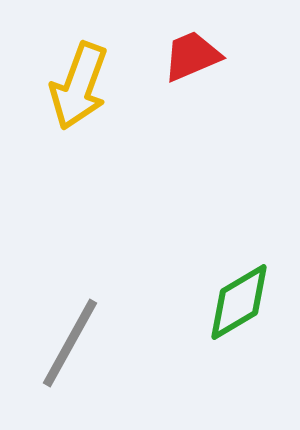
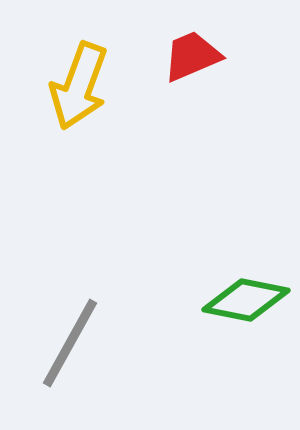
green diamond: moved 7 px right, 2 px up; rotated 42 degrees clockwise
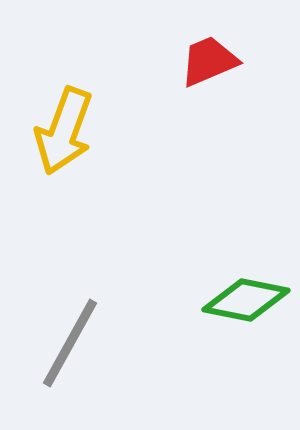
red trapezoid: moved 17 px right, 5 px down
yellow arrow: moved 15 px left, 45 px down
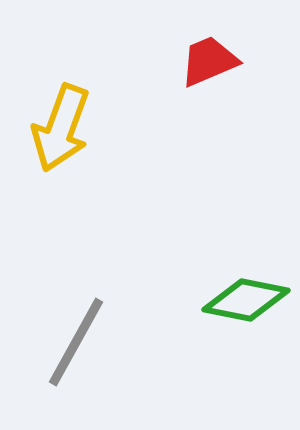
yellow arrow: moved 3 px left, 3 px up
gray line: moved 6 px right, 1 px up
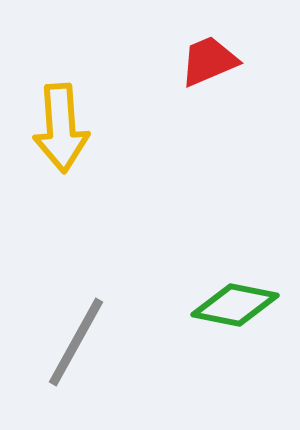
yellow arrow: rotated 24 degrees counterclockwise
green diamond: moved 11 px left, 5 px down
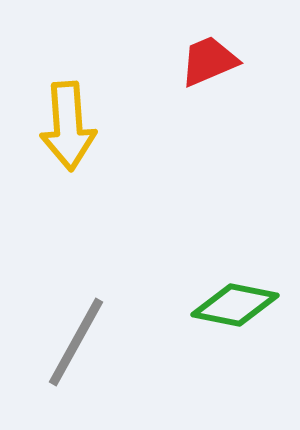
yellow arrow: moved 7 px right, 2 px up
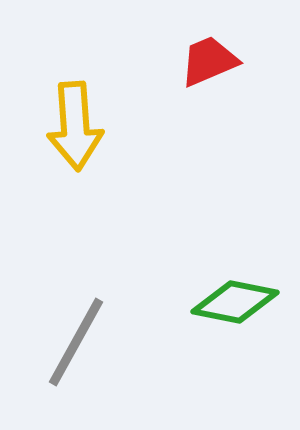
yellow arrow: moved 7 px right
green diamond: moved 3 px up
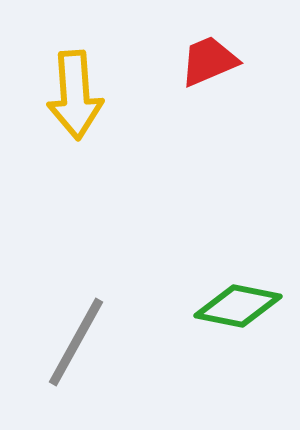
yellow arrow: moved 31 px up
green diamond: moved 3 px right, 4 px down
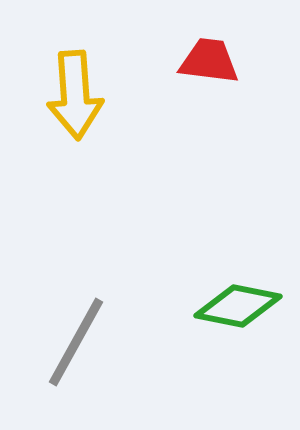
red trapezoid: rotated 30 degrees clockwise
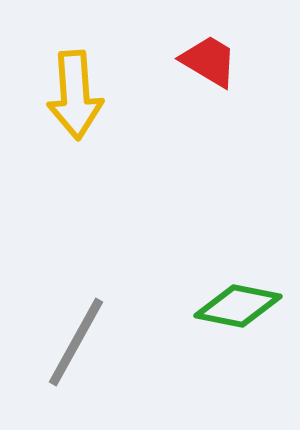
red trapezoid: rotated 24 degrees clockwise
